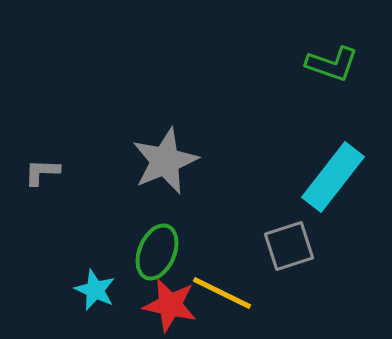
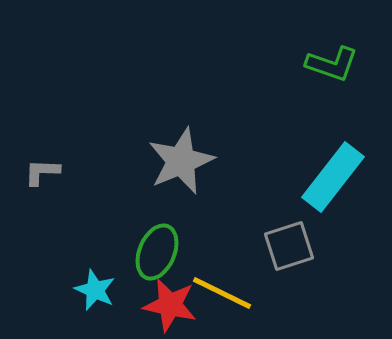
gray star: moved 16 px right
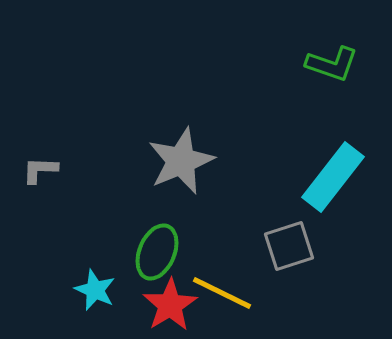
gray L-shape: moved 2 px left, 2 px up
red star: rotated 28 degrees clockwise
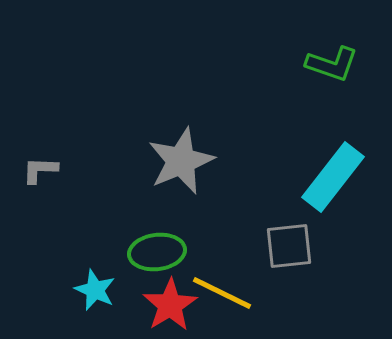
gray square: rotated 12 degrees clockwise
green ellipse: rotated 60 degrees clockwise
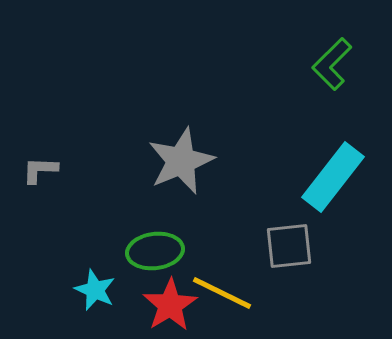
green L-shape: rotated 116 degrees clockwise
green ellipse: moved 2 px left, 1 px up
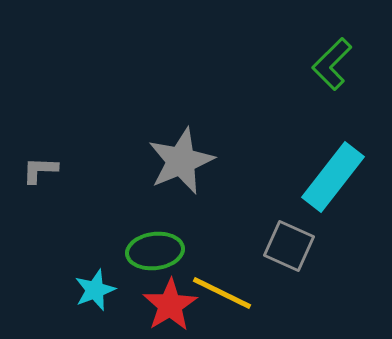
gray square: rotated 30 degrees clockwise
cyan star: rotated 27 degrees clockwise
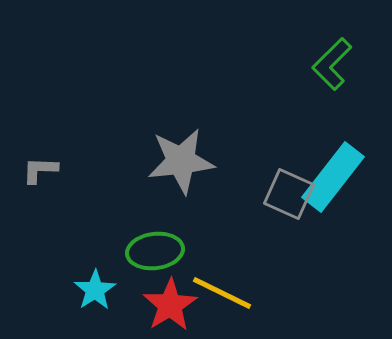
gray star: rotated 16 degrees clockwise
gray square: moved 52 px up
cyan star: rotated 12 degrees counterclockwise
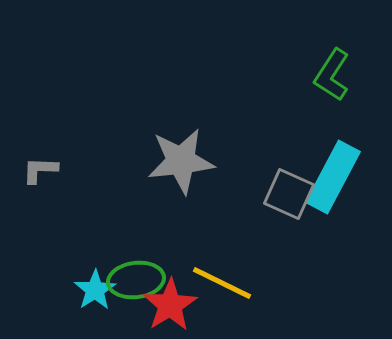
green L-shape: moved 11 px down; rotated 12 degrees counterclockwise
cyan rectangle: rotated 10 degrees counterclockwise
green ellipse: moved 19 px left, 29 px down
yellow line: moved 10 px up
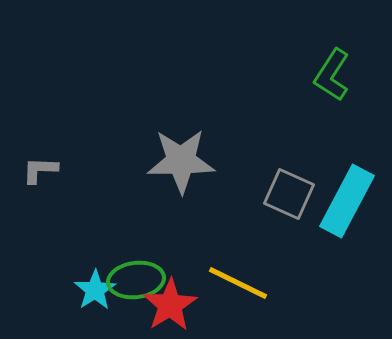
gray star: rotated 6 degrees clockwise
cyan rectangle: moved 14 px right, 24 px down
yellow line: moved 16 px right
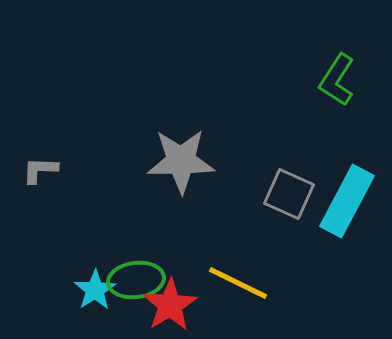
green L-shape: moved 5 px right, 5 px down
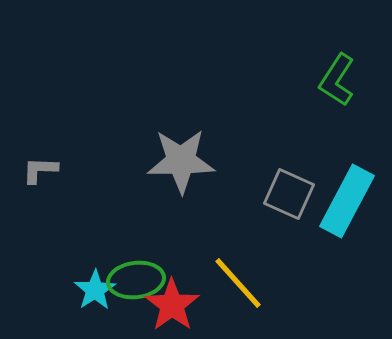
yellow line: rotated 22 degrees clockwise
red star: moved 2 px right; rotated 4 degrees counterclockwise
